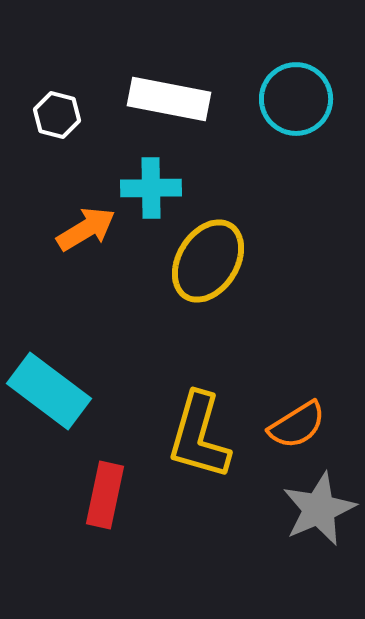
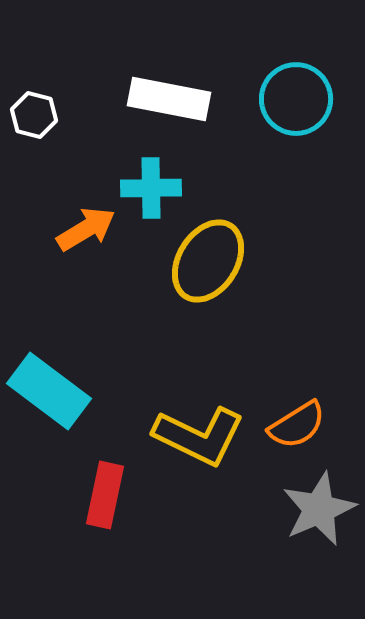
white hexagon: moved 23 px left
yellow L-shape: rotated 80 degrees counterclockwise
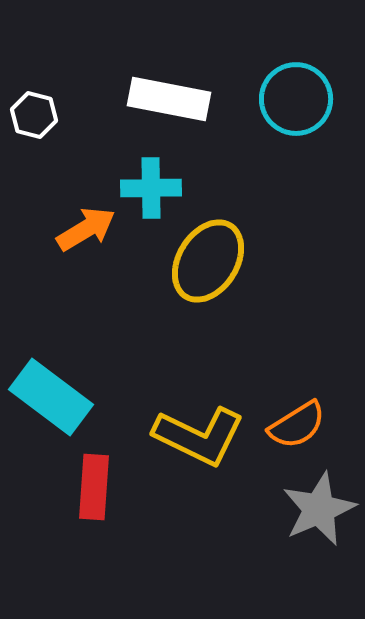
cyan rectangle: moved 2 px right, 6 px down
red rectangle: moved 11 px left, 8 px up; rotated 8 degrees counterclockwise
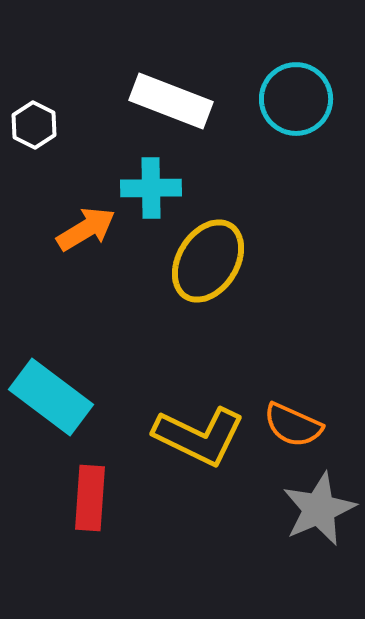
white rectangle: moved 2 px right, 2 px down; rotated 10 degrees clockwise
white hexagon: moved 10 px down; rotated 12 degrees clockwise
orange semicircle: moved 4 px left; rotated 56 degrees clockwise
red rectangle: moved 4 px left, 11 px down
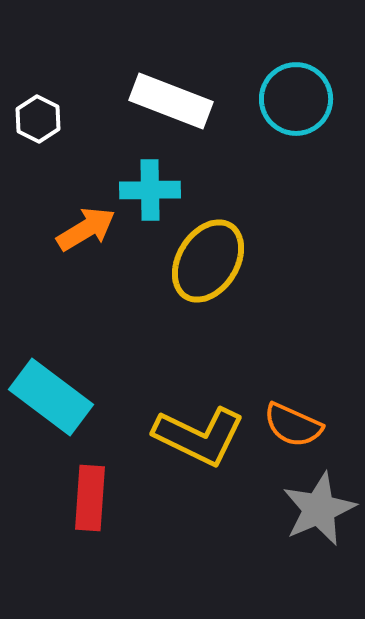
white hexagon: moved 4 px right, 6 px up
cyan cross: moved 1 px left, 2 px down
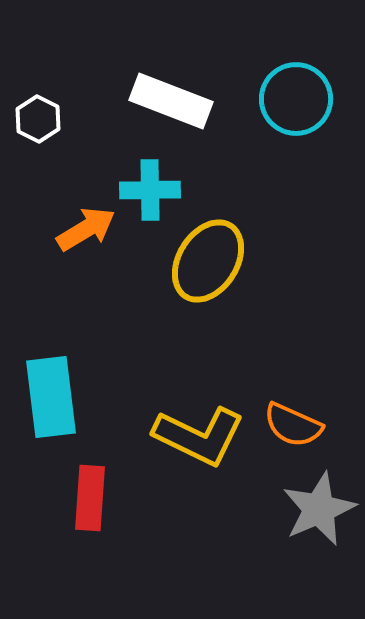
cyan rectangle: rotated 46 degrees clockwise
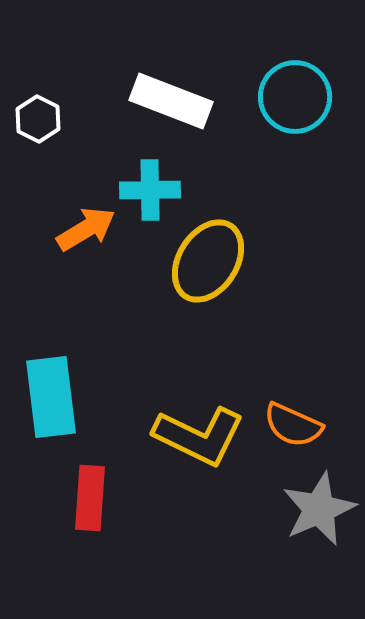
cyan circle: moved 1 px left, 2 px up
